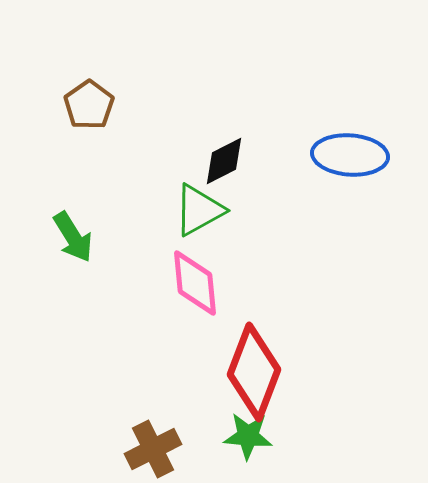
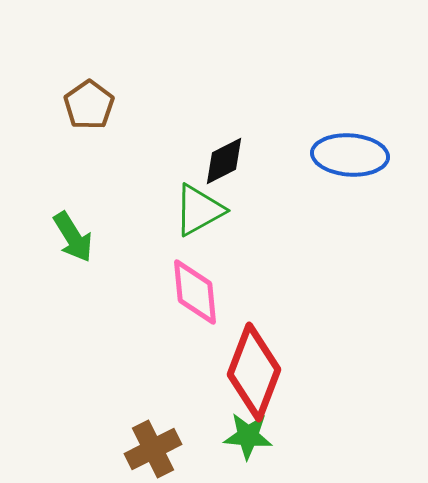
pink diamond: moved 9 px down
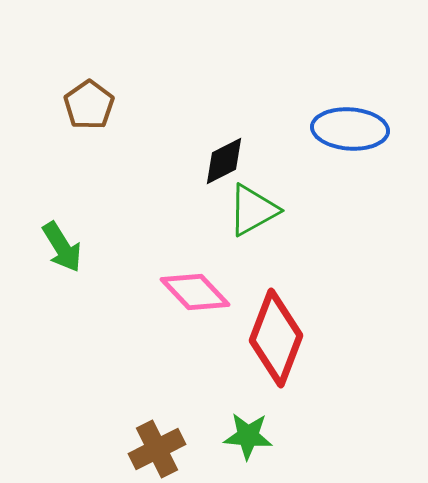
blue ellipse: moved 26 px up
green triangle: moved 54 px right
green arrow: moved 11 px left, 10 px down
pink diamond: rotated 38 degrees counterclockwise
red diamond: moved 22 px right, 34 px up
brown cross: moved 4 px right
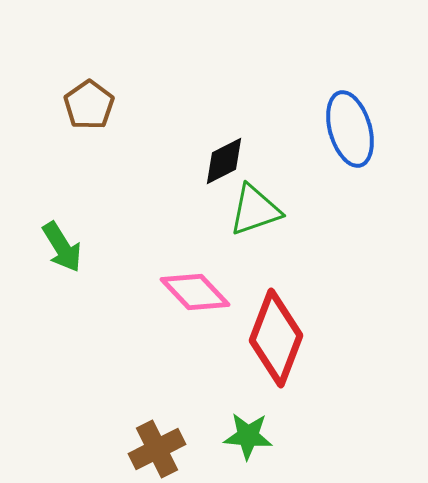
blue ellipse: rotated 70 degrees clockwise
green triangle: moved 2 px right; rotated 10 degrees clockwise
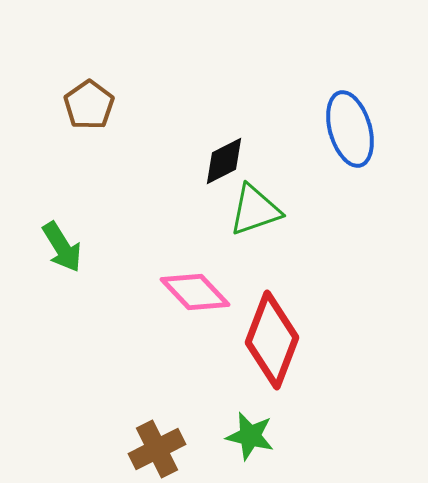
red diamond: moved 4 px left, 2 px down
green star: moved 2 px right; rotated 9 degrees clockwise
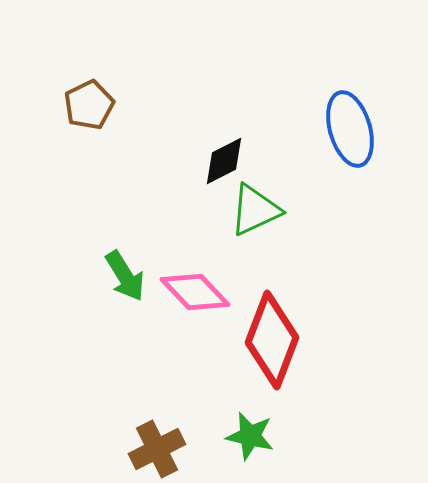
brown pentagon: rotated 9 degrees clockwise
green triangle: rotated 6 degrees counterclockwise
green arrow: moved 63 px right, 29 px down
